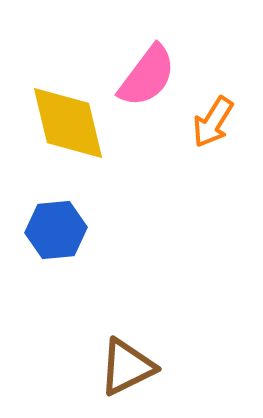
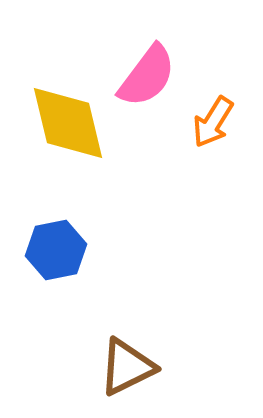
blue hexagon: moved 20 px down; rotated 6 degrees counterclockwise
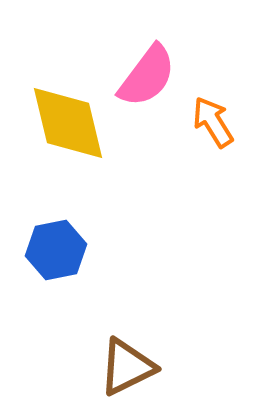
orange arrow: rotated 116 degrees clockwise
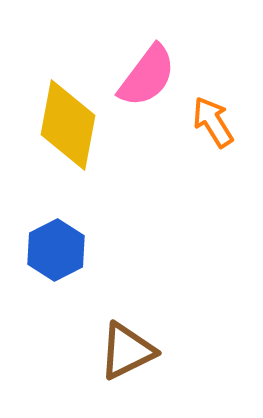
yellow diamond: moved 2 px down; rotated 24 degrees clockwise
blue hexagon: rotated 16 degrees counterclockwise
brown triangle: moved 16 px up
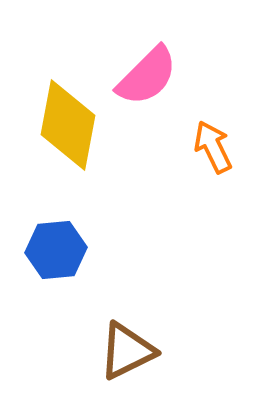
pink semicircle: rotated 8 degrees clockwise
orange arrow: moved 25 px down; rotated 6 degrees clockwise
blue hexagon: rotated 22 degrees clockwise
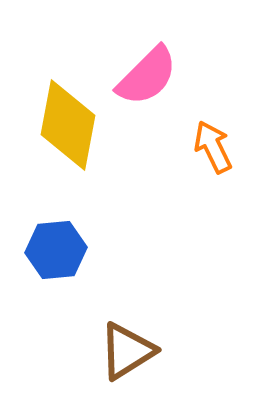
brown triangle: rotated 6 degrees counterclockwise
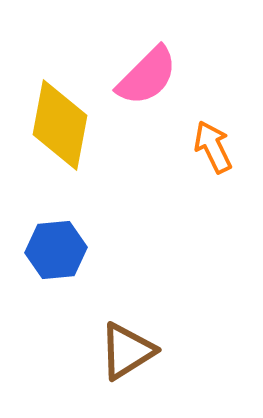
yellow diamond: moved 8 px left
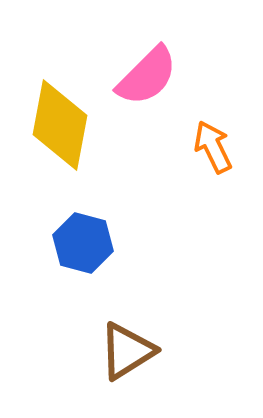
blue hexagon: moved 27 px right, 7 px up; rotated 20 degrees clockwise
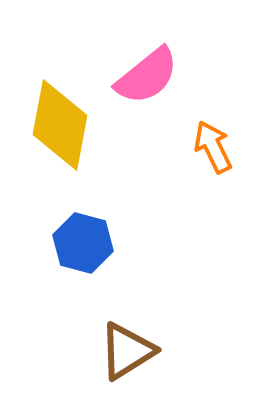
pink semicircle: rotated 6 degrees clockwise
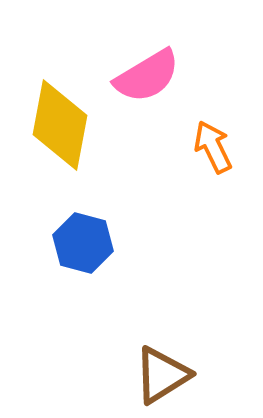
pink semicircle: rotated 8 degrees clockwise
brown triangle: moved 35 px right, 24 px down
